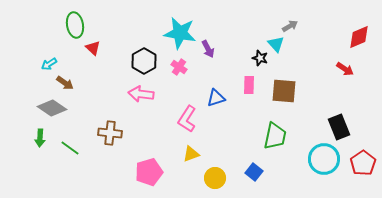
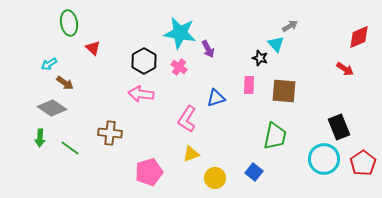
green ellipse: moved 6 px left, 2 px up
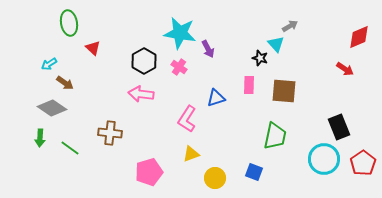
blue square: rotated 18 degrees counterclockwise
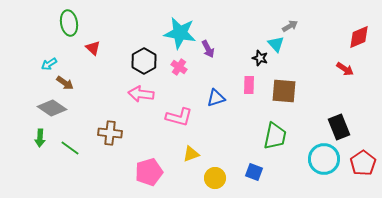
pink L-shape: moved 8 px left, 2 px up; rotated 108 degrees counterclockwise
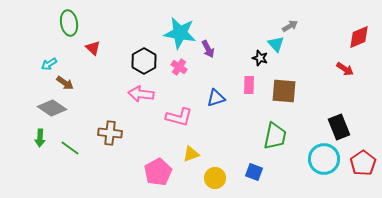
pink pentagon: moved 9 px right; rotated 12 degrees counterclockwise
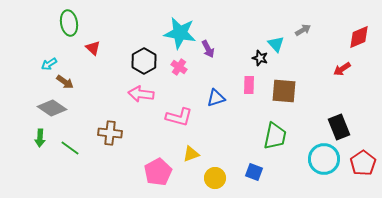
gray arrow: moved 13 px right, 4 px down
red arrow: moved 3 px left; rotated 114 degrees clockwise
brown arrow: moved 1 px up
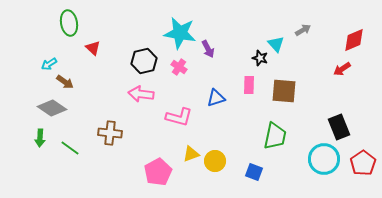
red diamond: moved 5 px left, 3 px down
black hexagon: rotated 15 degrees clockwise
yellow circle: moved 17 px up
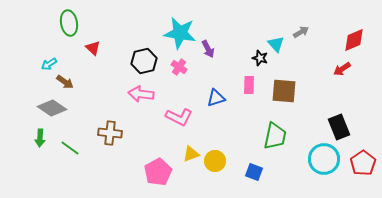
gray arrow: moved 2 px left, 2 px down
pink L-shape: rotated 12 degrees clockwise
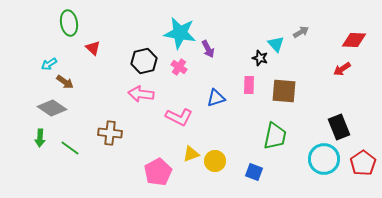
red diamond: rotated 25 degrees clockwise
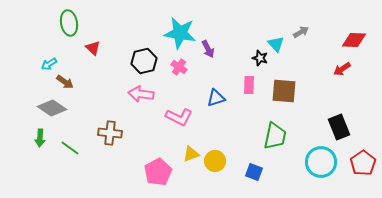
cyan circle: moved 3 px left, 3 px down
